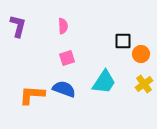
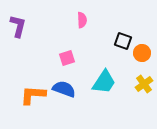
pink semicircle: moved 19 px right, 6 px up
black square: rotated 18 degrees clockwise
orange circle: moved 1 px right, 1 px up
orange L-shape: moved 1 px right
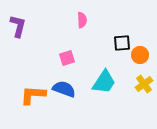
black square: moved 1 px left, 2 px down; rotated 24 degrees counterclockwise
orange circle: moved 2 px left, 2 px down
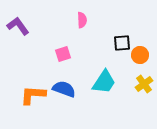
purple L-shape: rotated 50 degrees counterclockwise
pink square: moved 4 px left, 4 px up
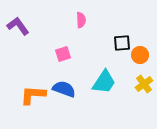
pink semicircle: moved 1 px left
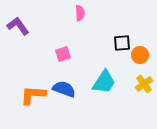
pink semicircle: moved 1 px left, 7 px up
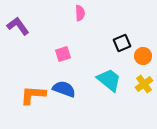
black square: rotated 18 degrees counterclockwise
orange circle: moved 3 px right, 1 px down
cyan trapezoid: moved 5 px right, 2 px up; rotated 84 degrees counterclockwise
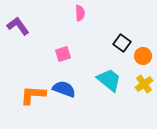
black square: rotated 30 degrees counterclockwise
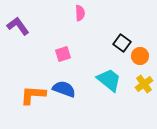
orange circle: moved 3 px left
